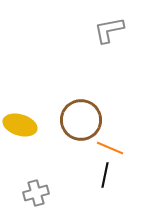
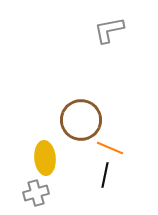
yellow ellipse: moved 25 px right, 33 px down; rotated 68 degrees clockwise
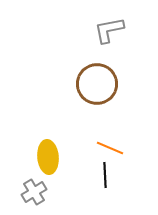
brown circle: moved 16 px right, 36 px up
yellow ellipse: moved 3 px right, 1 px up
black line: rotated 15 degrees counterclockwise
gray cross: moved 2 px left, 1 px up; rotated 15 degrees counterclockwise
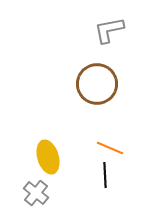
yellow ellipse: rotated 12 degrees counterclockwise
gray cross: moved 2 px right, 1 px down; rotated 20 degrees counterclockwise
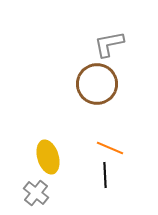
gray L-shape: moved 14 px down
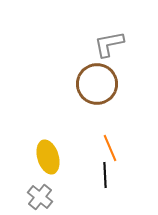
orange line: rotated 44 degrees clockwise
gray cross: moved 4 px right, 4 px down
